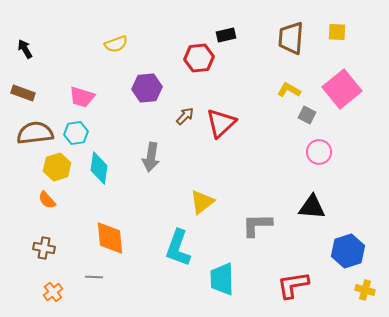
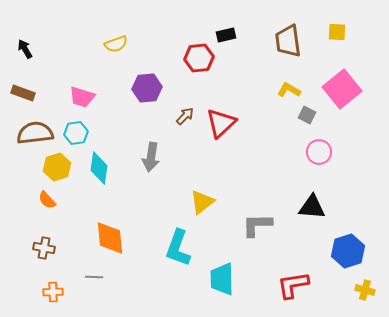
brown trapezoid: moved 3 px left, 3 px down; rotated 12 degrees counterclockwise
orange cross: rotated 36 degrees clockwise
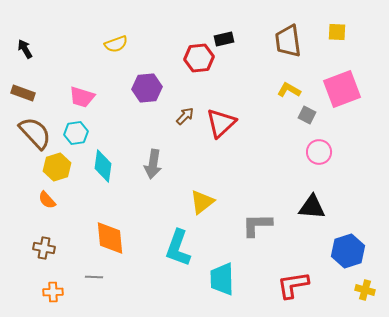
black rectangle: moved 2 px left, 4 px down
pink square: rotated 18 degrees clockwise
brown semicircle: rotated 54 degrees clockwise
gray arrow: moved 2 px right, 7 px down
cyan diamond: moved 4 px right, 2 px up
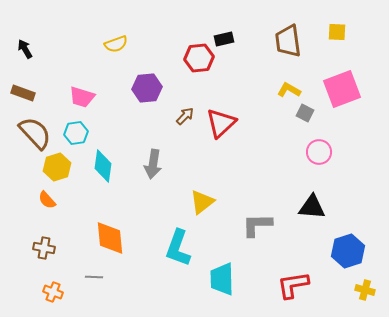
gray square: moved 2 px left, 2 px up
orange cross: rotated 24 degrees clockwise
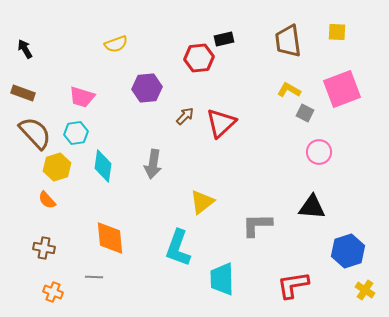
yellow cross: rotated 18 degrees clockwise
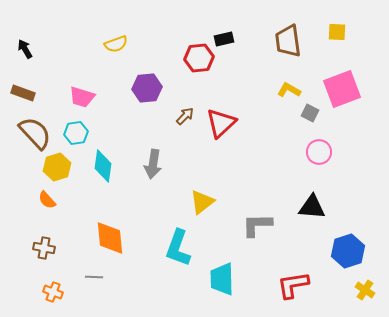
gray square: moved 5 px right
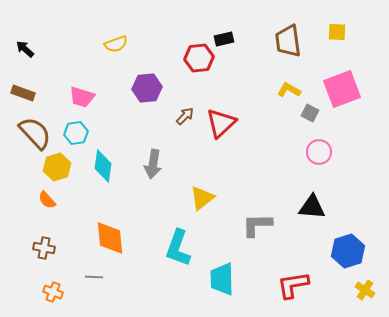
black arrow: rotated 18 degrees counterclockwise
yellow triangle: moved 4 px up
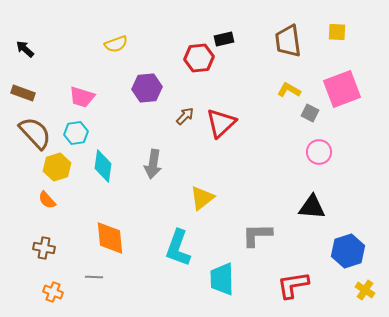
gray L-shape: moved 10 px down
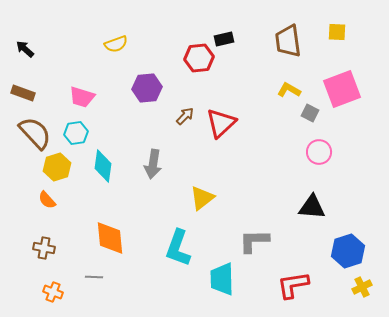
gray L-shape: moved 3 px left, 6 px down
yellow cross: moved 3 px left, 3 px up; rotated 30 degrees clockwise
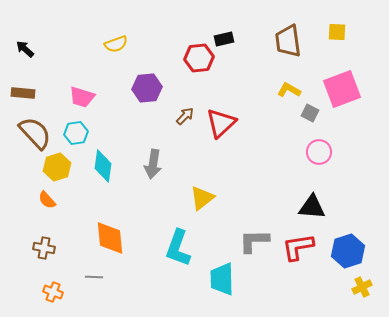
brown rectangle: rotated 15 degrees counterclockwise
red L-shape: moved 5 px right, 38 px up
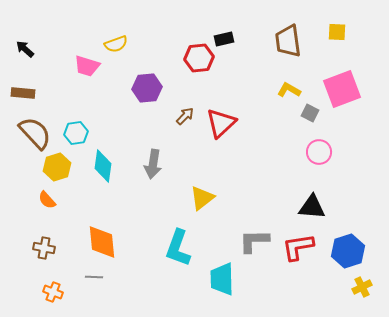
pink trapezoid: moved 5 px right, 31 px up
orange diamond: moved 8 px left, 4 px down
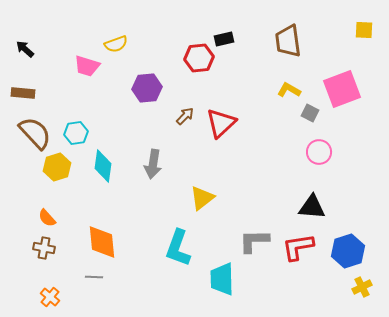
yellow square: moved 27 px right, 2 px up
orange semicircle: moved 18 px down
orange cross: moved 3 px left, 5 px down; rotated 18 degrees clockwise
